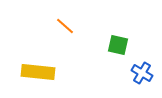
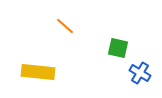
green square: moved 3 px down
blue cross: moved 2 px left
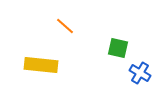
yellow rectangle: moved 3 px right, 7 px up
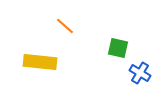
yellow rectangle: moved 1 px left, 3 px up
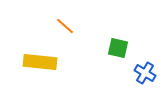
blue cross: moved 5 px right
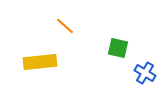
yellow rectangle: rotated 12 degrees counterclockwise
